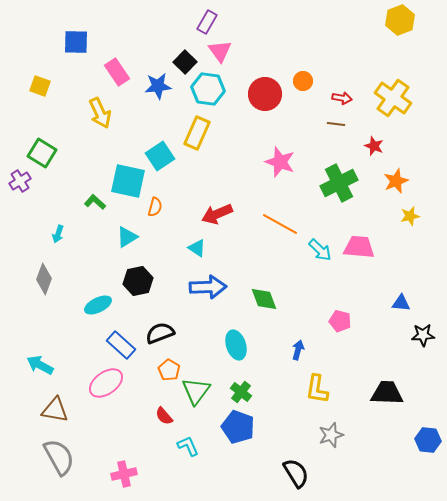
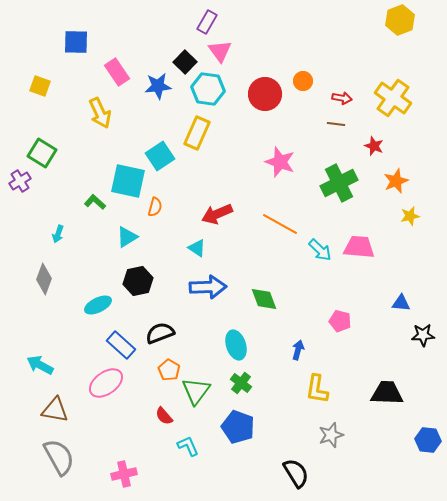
green cross at (241, 392): moved 9 px up
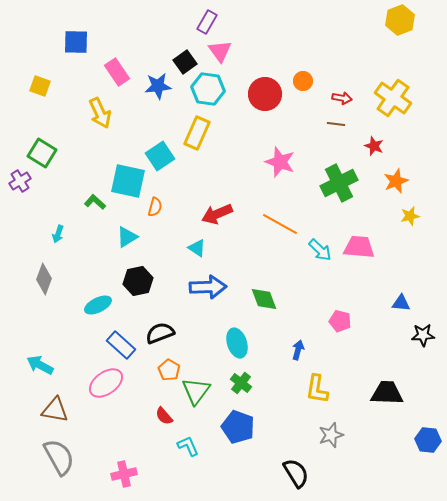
black square at (185, 62): rotated 10 degrees clockwise
cyan ellipse at (236, 345): moved 1 px right, 2 px up
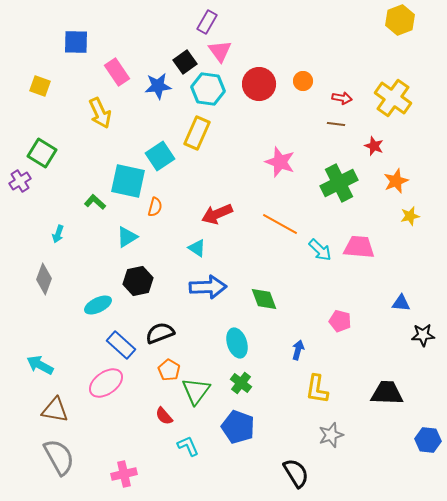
red circle at (265, 94): moved 6 px left, 10 px up
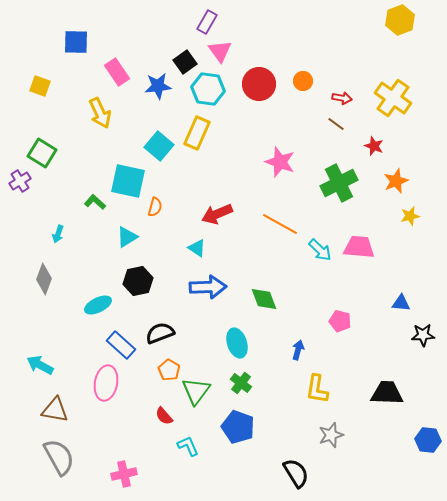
brown line at (336, 124): rotated 30 degrees clockwise
cyan square at (160, 156): moved 1 px left, 10 px up; rotated 16 degrees counterclockwise
pink ellipse at (106, 383): rotated 44 degrees counterclockwise
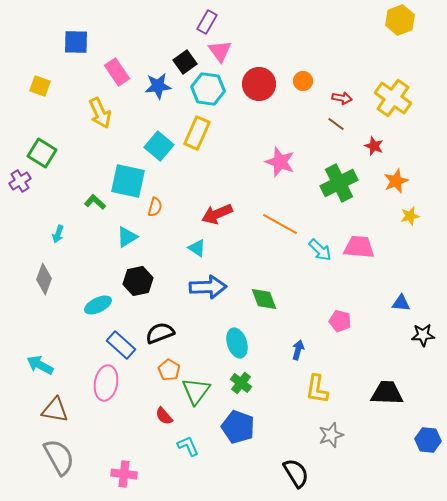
pink cross at (124, 474): rotated 20 degrees clockwise
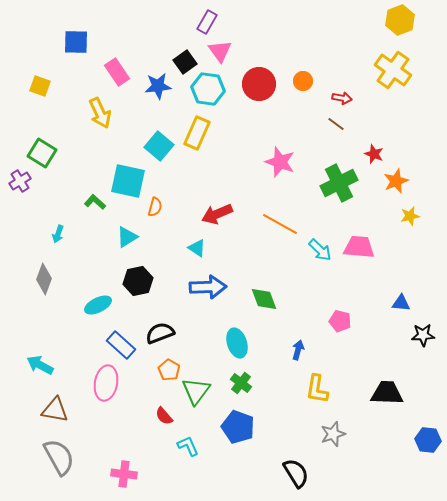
yellow cross at (393, 98): moved 28 px up
red star at (374, 146): moved 8 px down
gray star at (331, 435): moved 2 px right, 1 px up
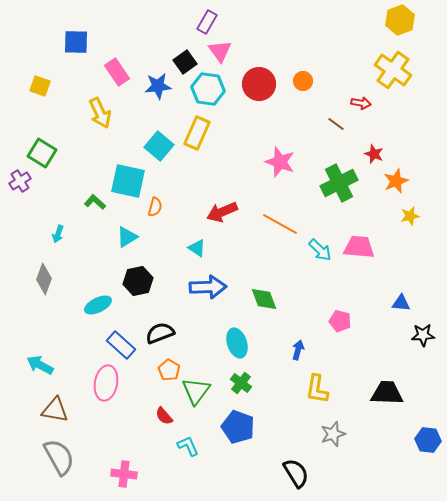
red arrow at (342, 98): moved 19 px right, 5 px down
red arrow at (217, 214): moved 5 px right, 2 px up
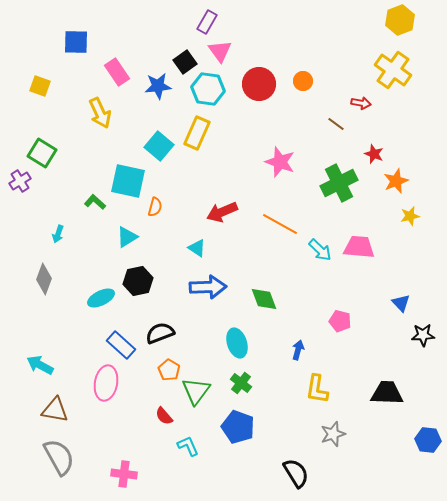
blue triangle at (401, 303): rotated 42 degrees clockwise
cyan ellipse at (98, 305): moved 3 px right, 7 px up
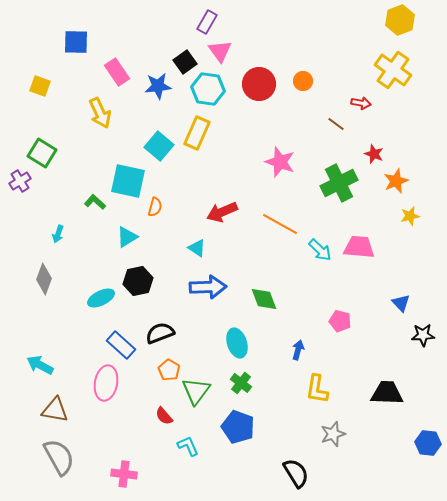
blue hexagon at (428, 440): moved 3 px down
